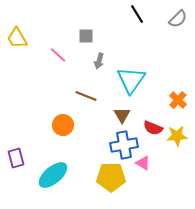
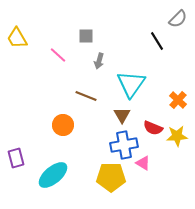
black line: moved 20 px right, 27 px down
cyan triangle: moved 4 px down
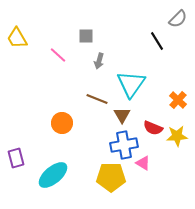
brown line: moved 11 px right, 3 px down
orange circle: moved 1 px left, 2 px up
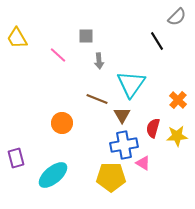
gray semicircle: moved 1 px left, 2 px up
gray arrow: rotated 21 degrees counterclockwise
red semicircle: rotated 84 degrees clockwise
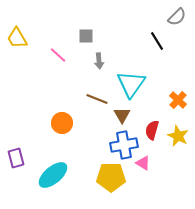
red semicircle: moved 1 px left, 2 px down
yellow star: moved 1 px right; rotated 30 degrees clockwise
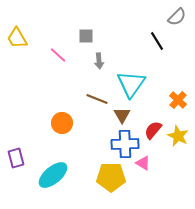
red semicircle: moved 1 px right; rotated 24 degrees clockwise
blue cross: moved 1 px right, 1 px up; rotated 8 degrees clockwise
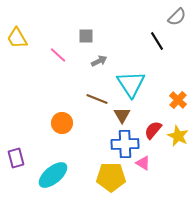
gray arrow: rotated 112 degrees counterclockwise
cyan triangle: rotated 8 degrees counterclockwise
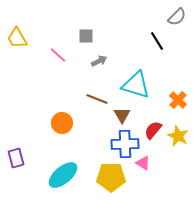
cyan triangle: moved 5 px right, 1 px down; rotated 40 degrees counterclockwise
cyan ellipse: moved 10 px right
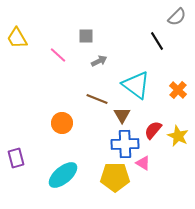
cyan triangle: rotated 20 degrees clockwise
orange cross: moved 10 px up
yellow pentagon: moved 4 px right
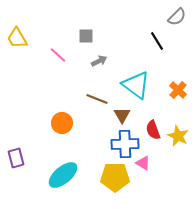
red semicircle: rotated 60 degrees counterclockwise
